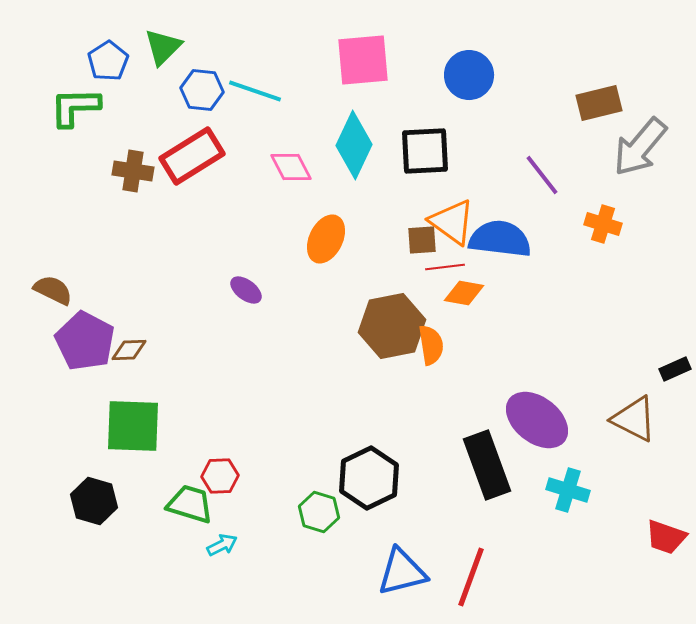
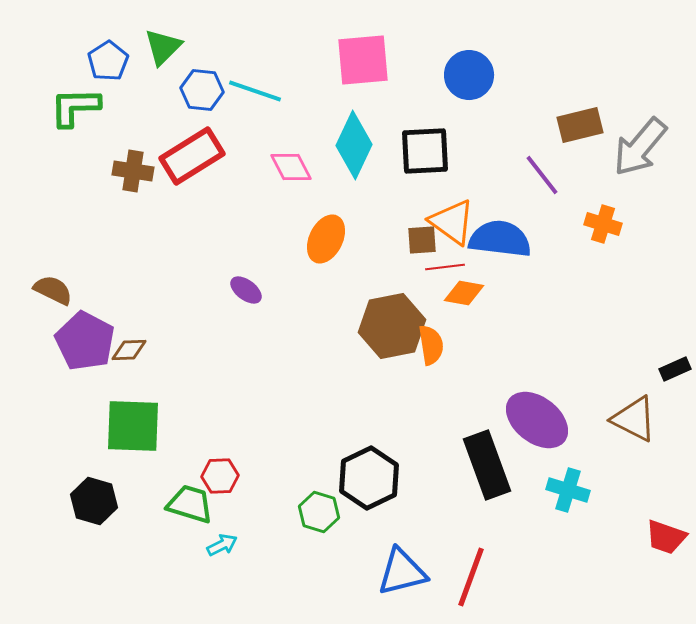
brown rectangle at (599, 103): moved 19 px left, 22 px down
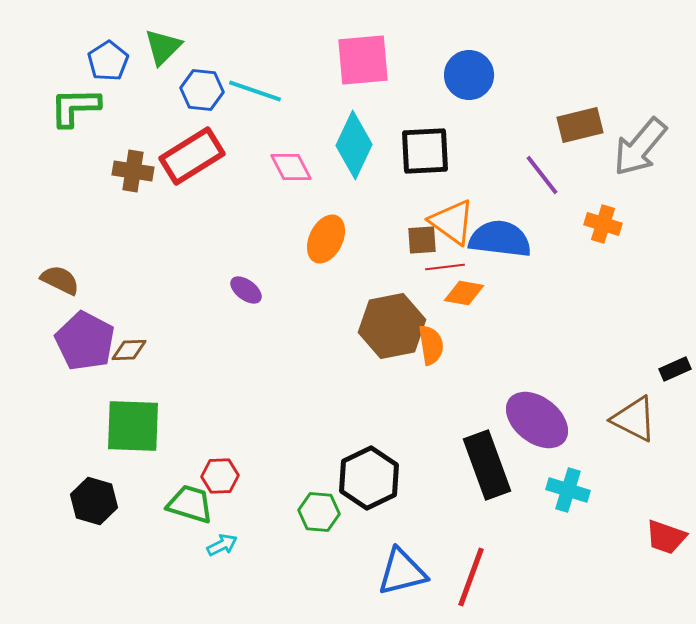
brown semicircle at (53, 290): moved 7 px right, 10 px up
green hexagon at (319, 512): rotated 12 degrees counterclockwise
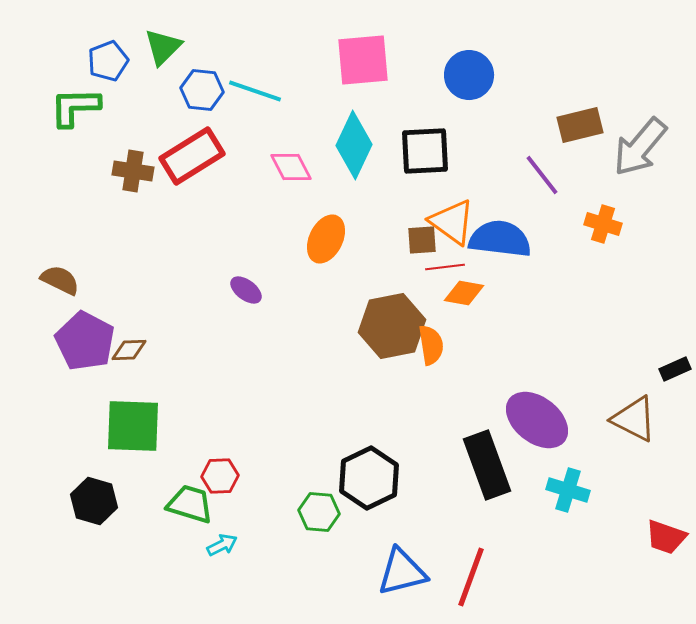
blue pentagon at (108, 61): rotated 12 degrees clockwise
